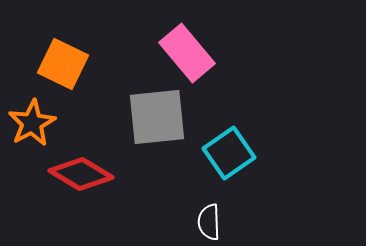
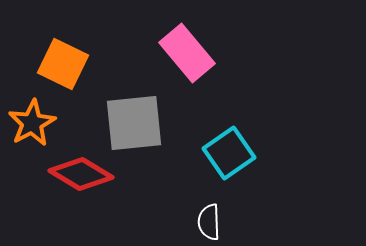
gray square: moved 23 px left, 6 px down
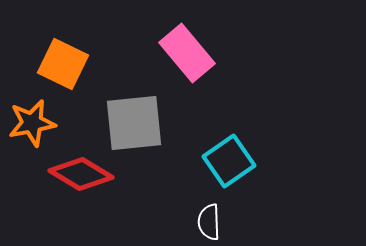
orange star: rotated 18 degrees clockwise
cyan square: moved 8 px down
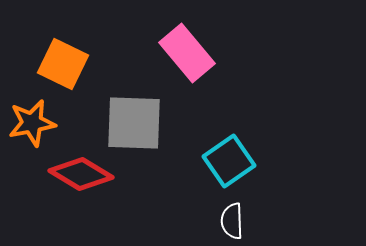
gray square: rotated 8 degrees clockwise
white semicircle: moved 23 px right, 1 px up
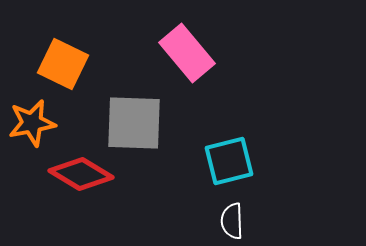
cyan square: rotated 21 degrees clockwise
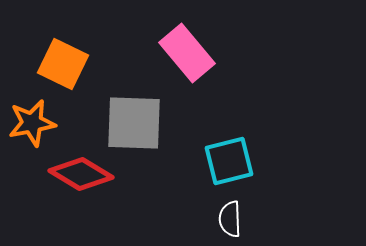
white semicircle: moved 2 px left, 2 px up
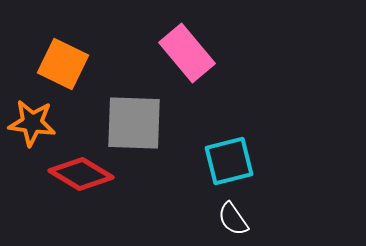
orange star: rotated 18 degrees clockwise
white semicircle: moved 3 px right; rotated 33 degrees counterclockwise
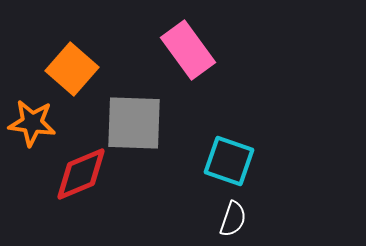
pink rectangle: moved 1 px right, 3 px up; rotated 4 degrees clockwise
orange square: moved 9 px right, 5 px down; rotated 15 degrees clockwise
cyan square: rotated 33 degrees clockwise
red diamond: rotated 54 degrees counterclockwise
white semicircle: rotated 126 degrees counterclockwise
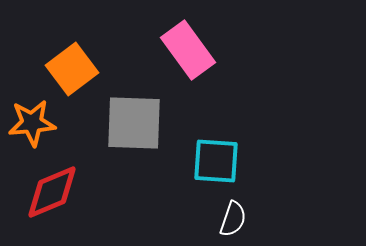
orange square: rotated 12 degrees clockwise
orange star: rotated 12 degrees counterclockwise
cyan square: moved 13 px left; rotated 15 degrees counterclockwise
red diamond: moved 29 px left, 18 px down
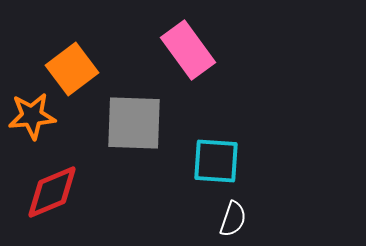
orange star: moved 7 px up
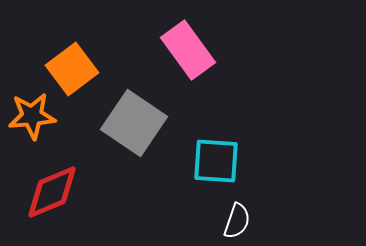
gray square: rotated 32 degrees clockwise
white semicircle: moved 4 px right, 2 px down
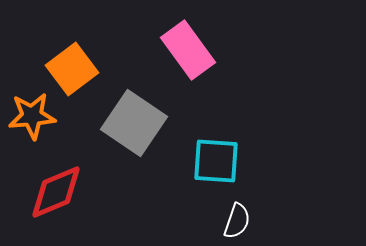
red diamond: moved 4 px right
